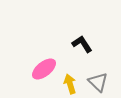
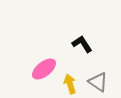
gray triangle: rotated 10 degrees counterclockwise
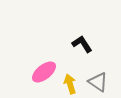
pink ellipse: moved 3 px down
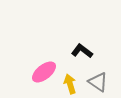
black L-shape: moved 7 px down; rotated 20 degrees counterclockwise
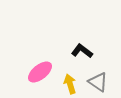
pink ellipse: moved 4 px left
